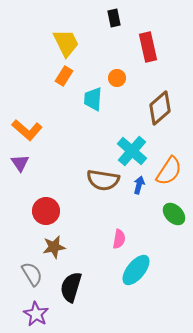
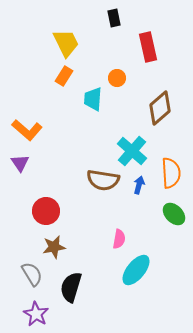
orange semicircle: moved 2 px right, 2 px down; rotated 36 degrees counterclockwise
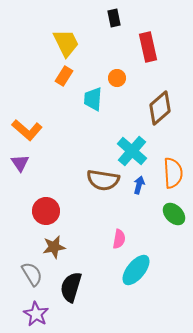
orange semicircle: moved 2 px right
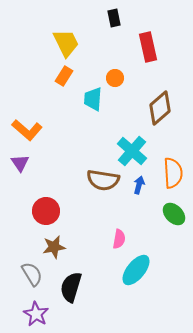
orange circle: moved 2 px left
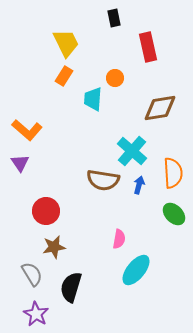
brown diamond: rotated 32 degrees clockwise
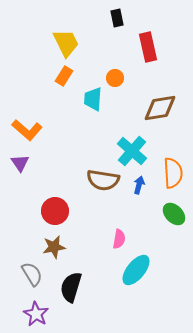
black rectangle: moved 3 px right
red circle: moved 9 px right
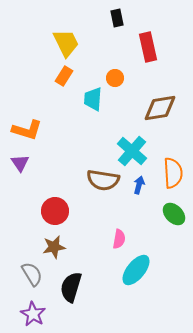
orange L-shape: rotated 24 degrees counterclockwise
purple star: moved 3 px left
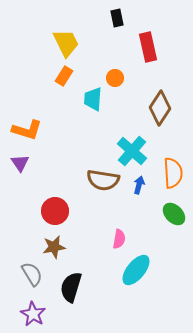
brown diamond: rotated 48 degrees counterclockwise
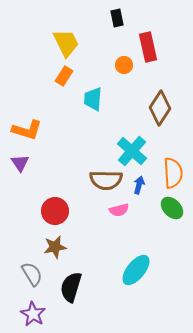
orange circle: moved 9 px right, 13 px up
brown semicircle: moved 3 px right; rotated 8 degrees counterclockwise
green ellipse: moved 2 px left, 6 px up
pink semicircle: moved 29 px up; rotated 66 degrees clockwise
brown star: moved 1 px right
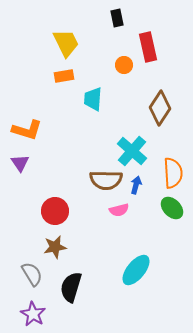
orange rectangle: rotated 48 degrees clockwise
blue arrow: moved 3 px left
